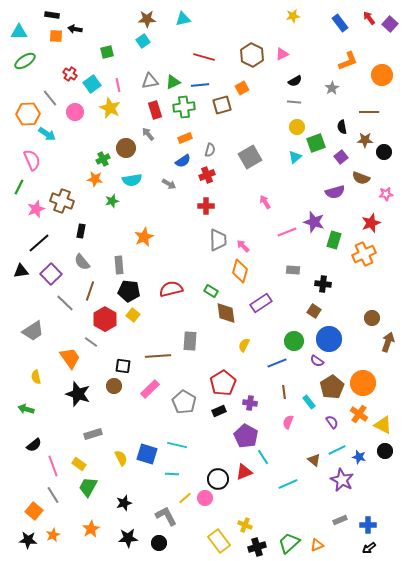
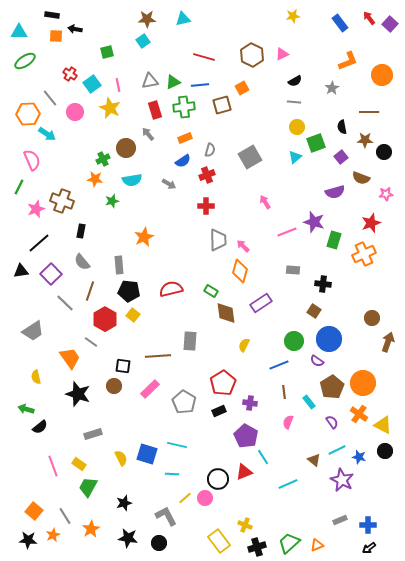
blue line at (277, 363): moved 2 px right, 2 px down
black semicircle at (34, 445): moved 6 px right, 18 px up
gray line at (53, 495): moved 12 px right, 21 px down
black star at (128, 538): rotated 12 degrees clockwise
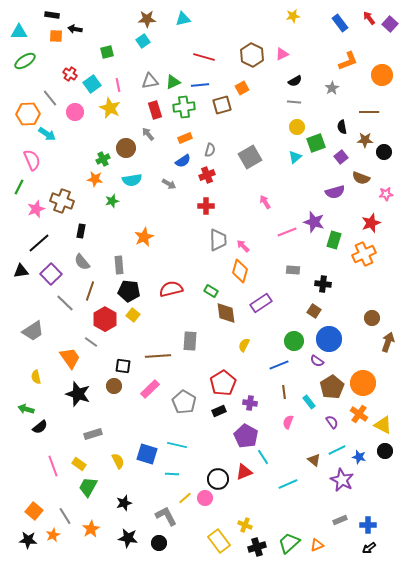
yellow semicircle at (121, 458): moved 3 px left, 3 px down
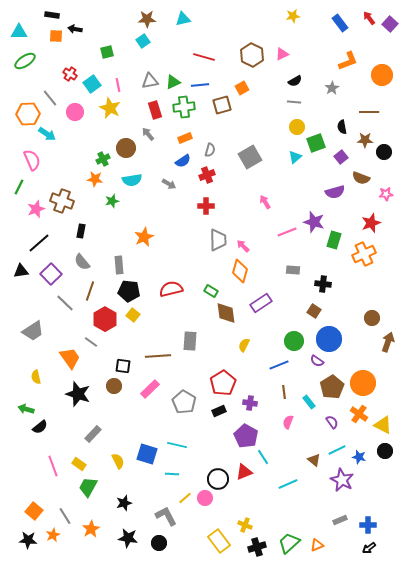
gray rectangle at (93, 434): rotated 30 degrees counterclockwise
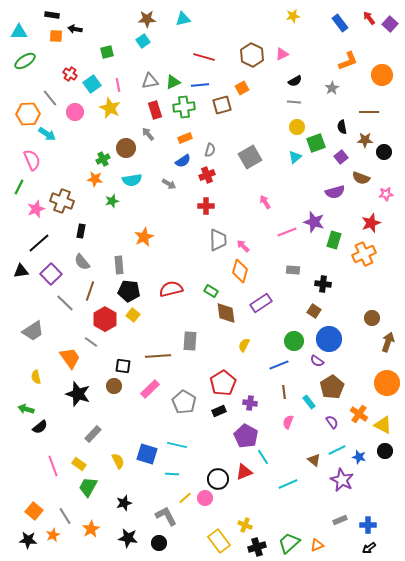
orange circle at (363, 383): moved 24 px right
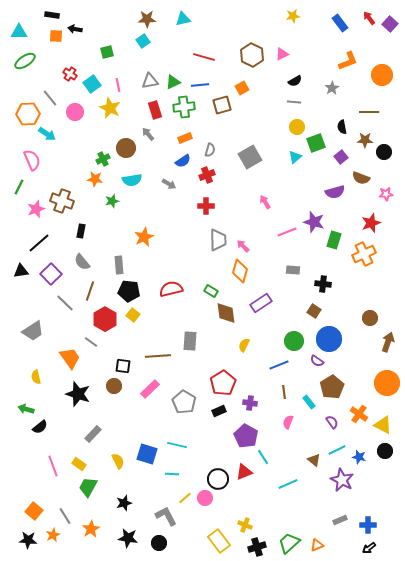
brown circle at (372, 318): moved 2 px left
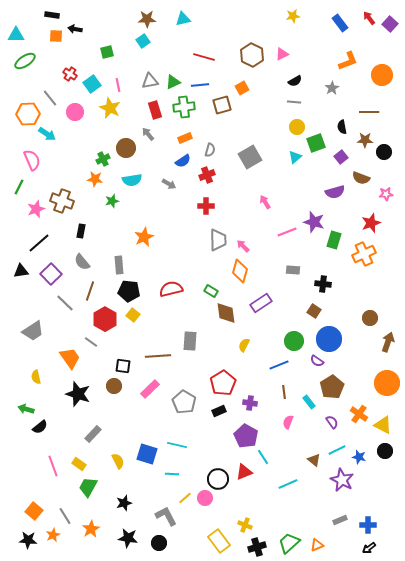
cyan triangle at (19, 32): moved 3 px left, 3 px down
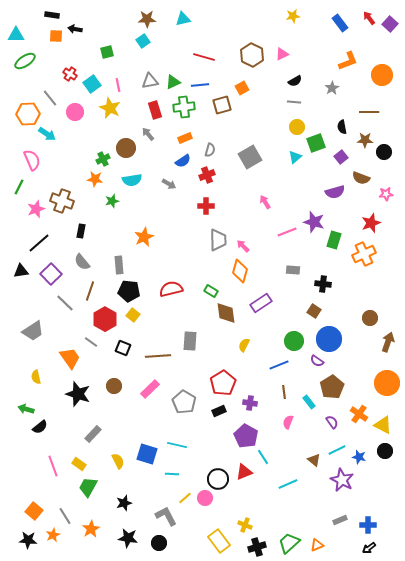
black square at (123, 366): moved 18 px up; rotated 14 degrees clockwise
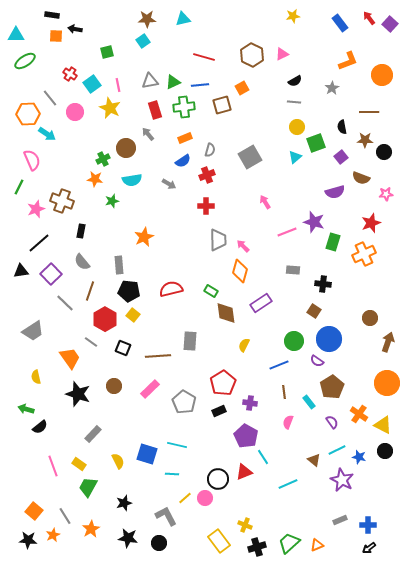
green rectangle at (334, 240): moved 1 px left, 2 px down
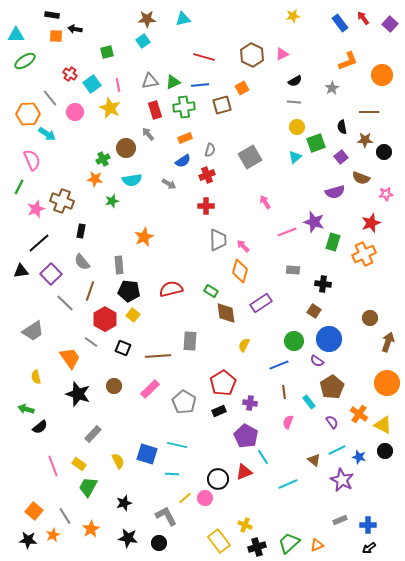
red arrow at (369, 18): moved 6 px left
